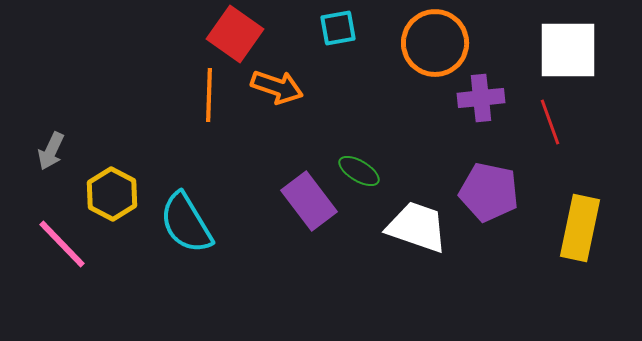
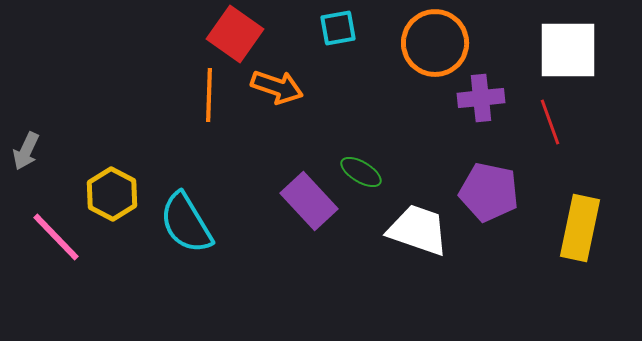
gray arrow: moved 25 px left
green ellipse: moved 2 px right, 1 px down
purple rectangle: rotated 6 degrees counterclockwise
white trapezoid: moved 1 px right, 3 px down
pink line: moved 6 px left, 7 px up
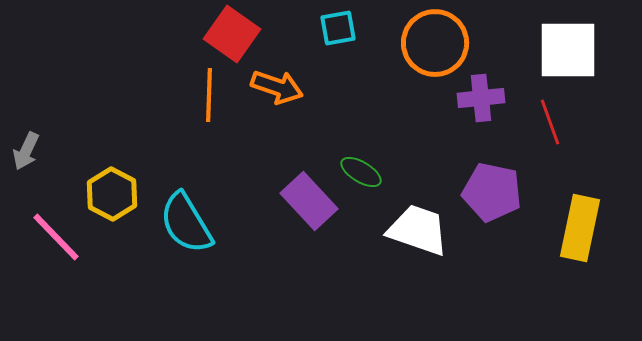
red square: moved 3 px left
purple pentagon: moved 3 px right
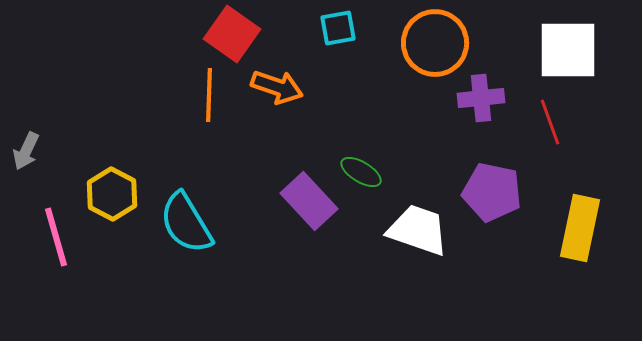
pink line: rotated 28 degrees clockwise
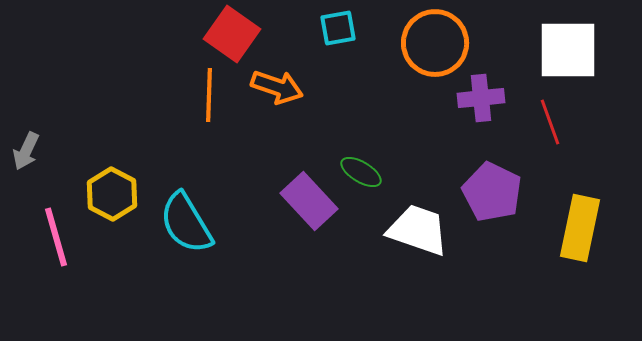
purple pentagon: rotated 14 degrees clockwise
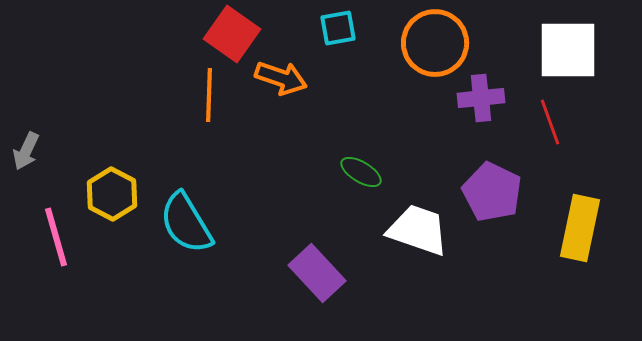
orange arrow: moved 4 px right, 9 px up
purple rectangle: moved 8 px right, 72 px down
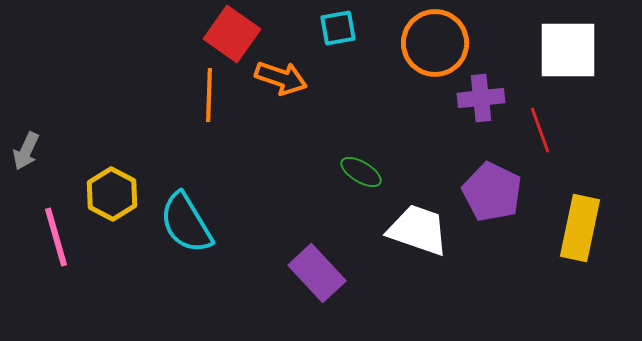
red line: moved 10 px left, 8 px down
